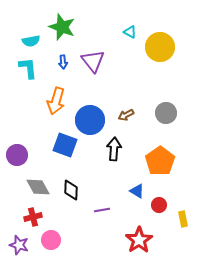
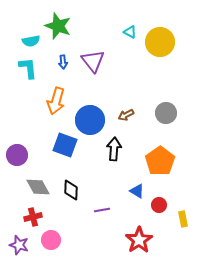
green star: moved 4 px left, 1 px up
yellow circle: moved 5 px up
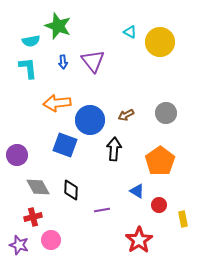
orange arrow: moved 1 px right, 2 px down; rotated 68 degrees clockwise
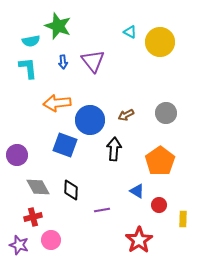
yellow rectangle: rotated 14 degrees clockwise
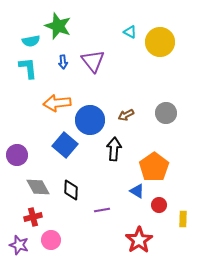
blue square: rotated 20 degrees clockwise
orange pentagon: moved 6 px left, 6 px down
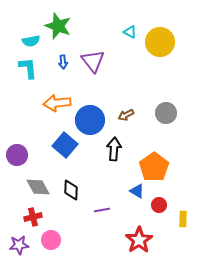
purple star: rotated 24 degrees counterclockwise
